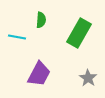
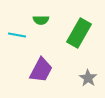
green semicircle: rotated 84 degrees clockwise
cyan line: moved 2 px up
purple trapezoid: moved 2 px right, 4 px up
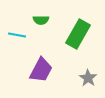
green rectangle: moved 1 px left, 1 px down
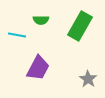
green rectangle: moved 2 px right, 8 px up
purple trapezoid: moved 3 px left, 2 px up
gray star: moved 1 px down
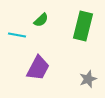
green semicircle: rotated 42 degrees counterclockwise
green rectangle: moved 3 px right; rotated 16 degrees counterclockwise
gray star: rotated 18 degrees clockwise
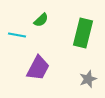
green rectangle: moved 7 px down
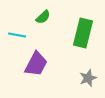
green semicircle: moved 2 px right, 3 px up
purple trapezoid: moved 2 px left, 4 px up
gray star: moved 1 px up
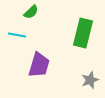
green semicircle: moved 12 px left, 5 px up
purple trapezoid: moved 3 px right, 1 px down; rotated 12 degrees counterclockwise
gray star: moved 2 px right, 2 px down
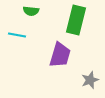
green semicircle: moved 1 px up; rotated 49 degrees clockwise
green rectangle: moved 7 px left, 13 px up
purple trapezoid: moved 21 px right, 10 px up
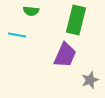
purple trapezoid: moved 5 px right; rotated 8 degrees clockwise
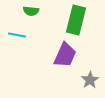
gray star: rotated 12 degrees counterclockwise
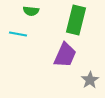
cyan line: moved 1 px right, 1 px up
